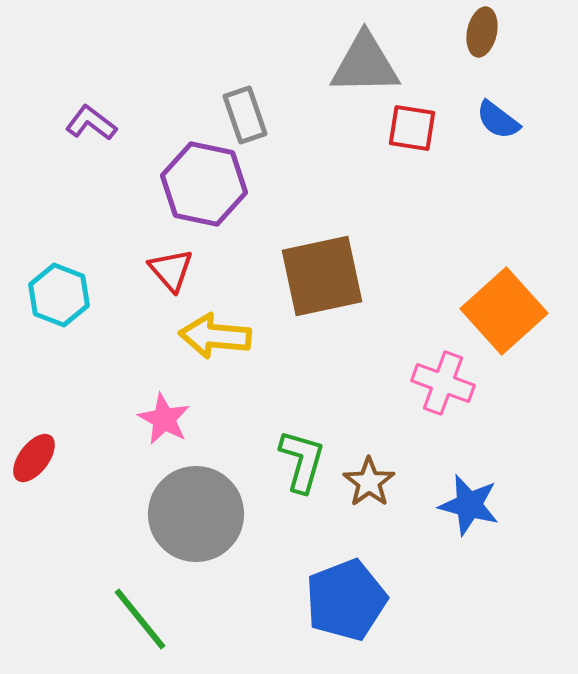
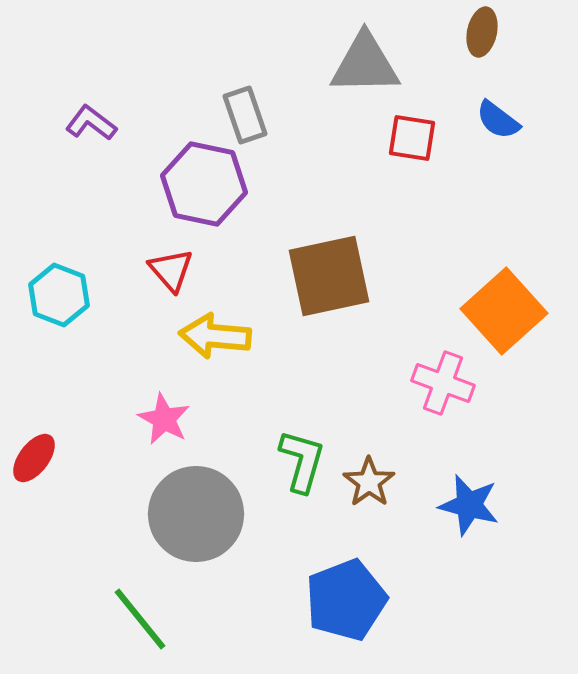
red square: moved 10 px down
brown square: moved 7 px right
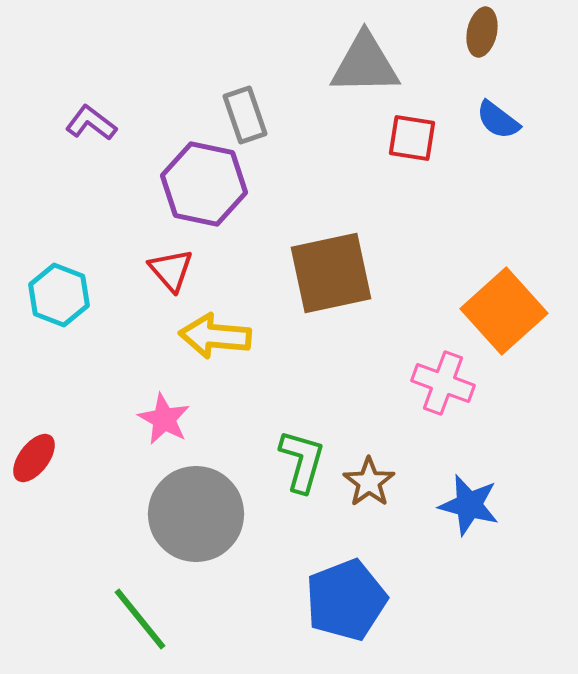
brown square: moved 2 px right, 3 px up
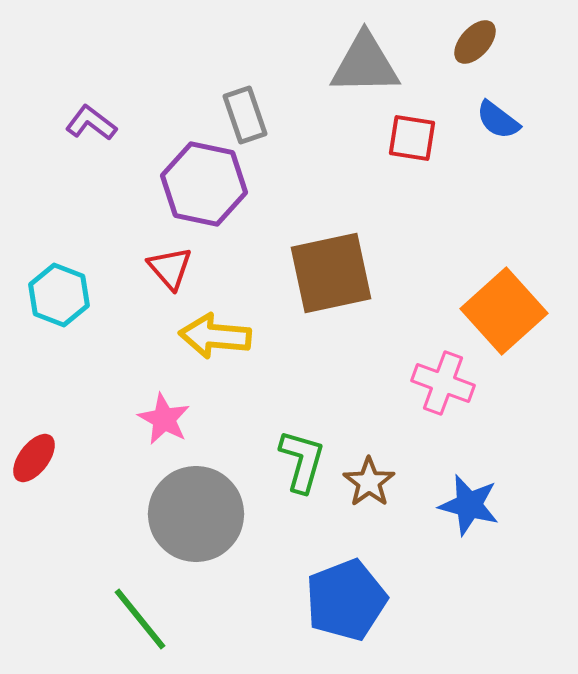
brown ellipse: moved 7 px left, 10 px down; rotated 30 degrees clockwise
red triangle: moved 1 px left, 2 px up
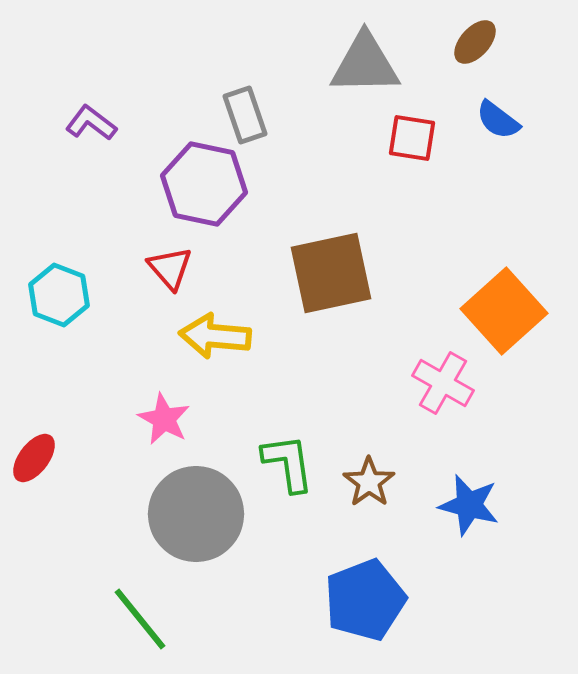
pink cross: rotated 10 degrees clockwise
green L-shape: moved 14 px left, 2 px down; rotated 24 degrees counterclockwise
blue pentagon: moved 19 px right
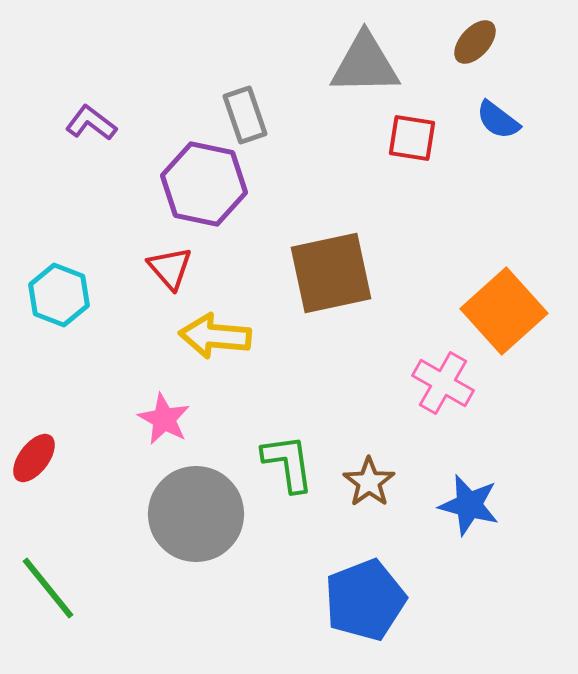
green line: moved 92 px left, 31 px up
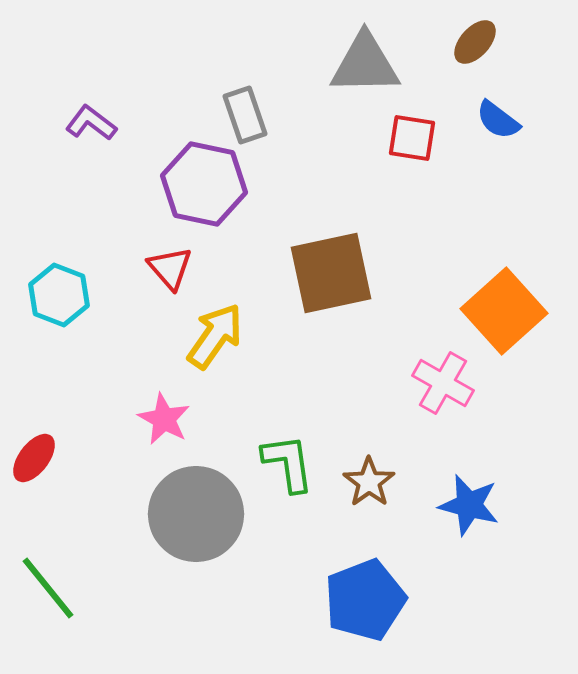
yellow arrow: rotated 120 degrees clockwise
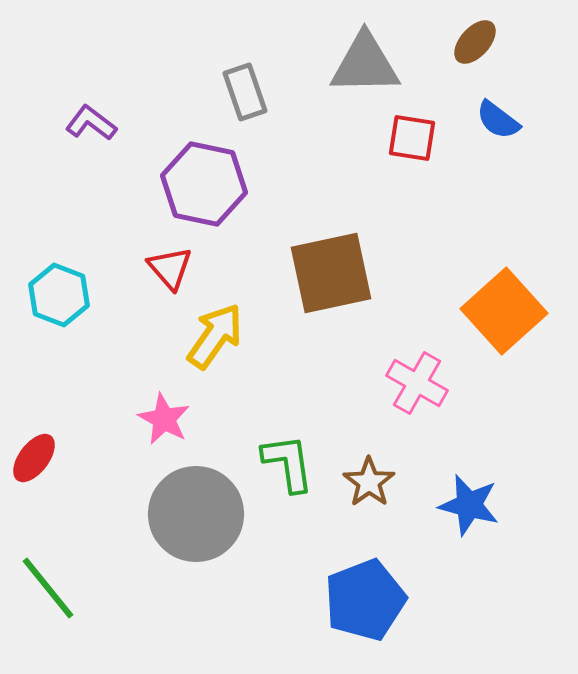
gray rectangle: moved 23 px up
pink cross: moved 26 px left
